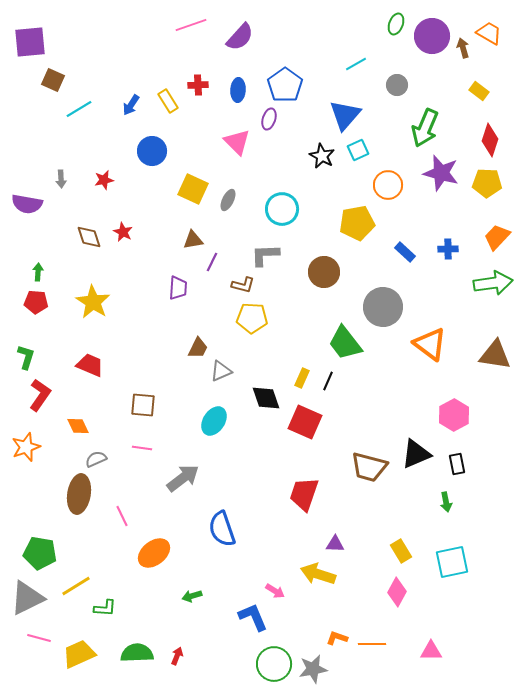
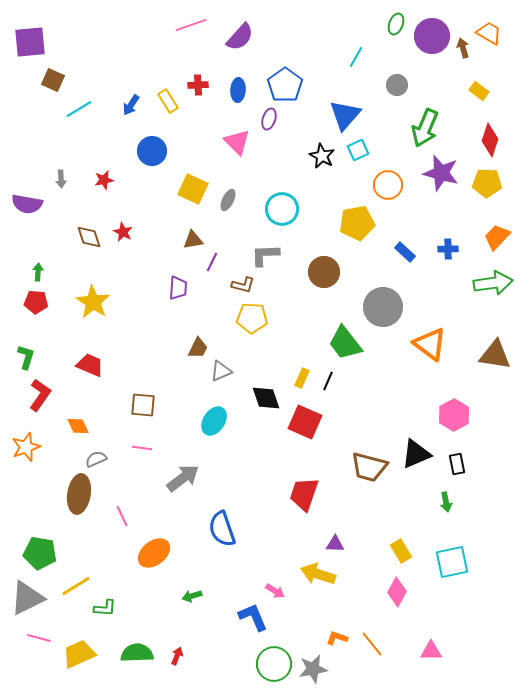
cyan line at (356, 64): moved 7 px up; rotated 30 degrees counterclockwise
orange line at (372, 644): rotated 52 degrees clockwise
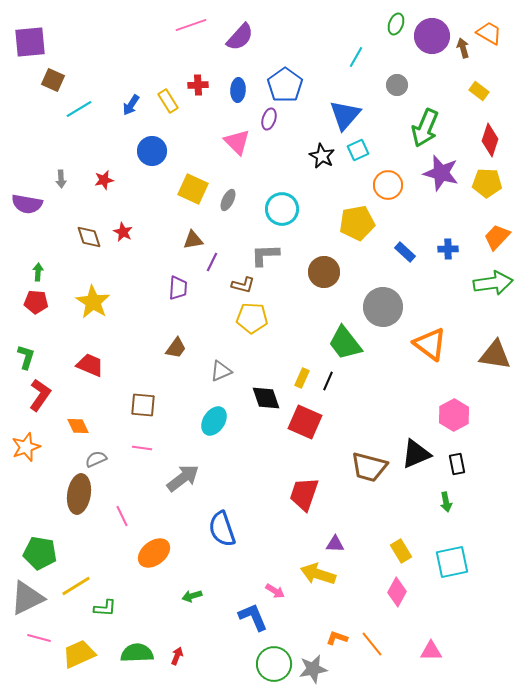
brown trapezoid at (198, 348): moved 22 px left; rotated 10 degrees clockwise
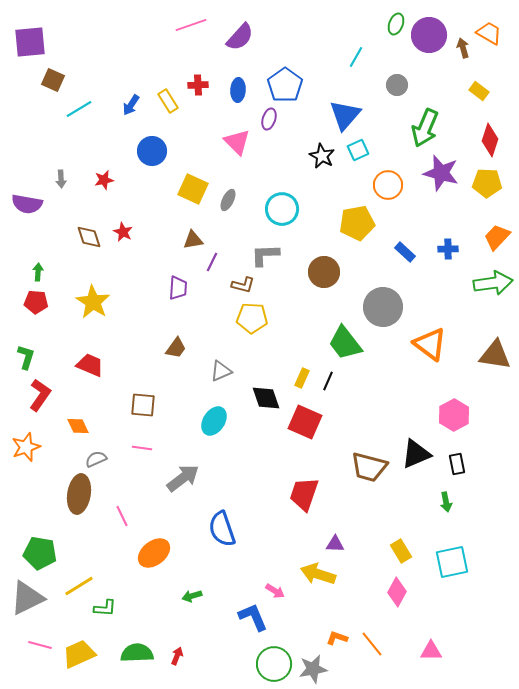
purple circle at (432, 36): moved 3 px left, 1 px up
yellow line at (76, 586): moved 3 px right
pink line at (39, 638): moved 1 px right, 7 px down
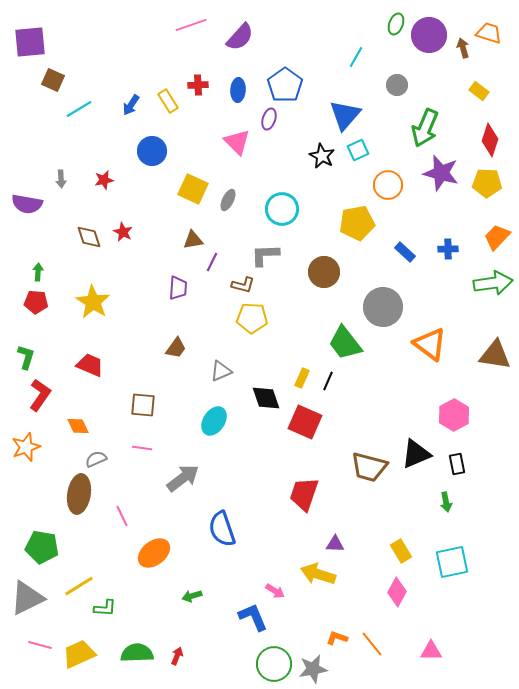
orange trapezoid at (489, 33): rotated 12 degrees counterclockwise
green pentagon at (40, 553): moved 2 px right, 6 px up
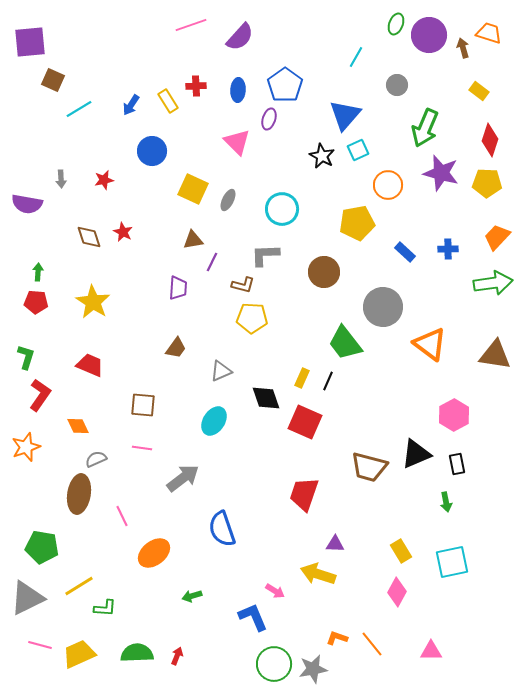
red cross at (198, 85): moved 2 px left, 1 px down
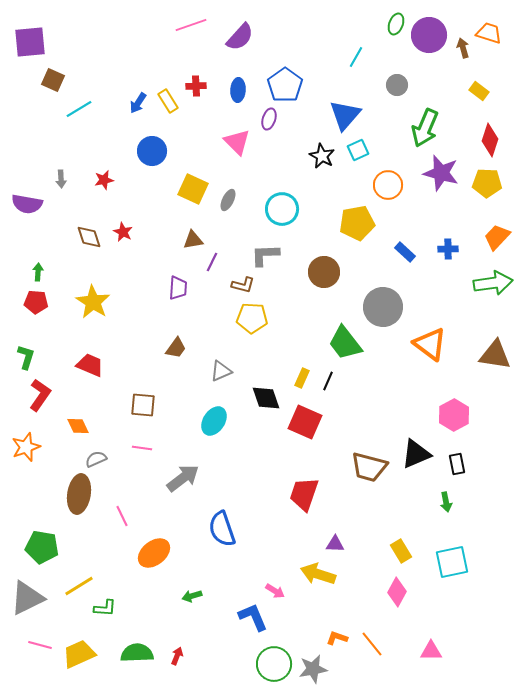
blue arrow at (131, 105): moved 7 px right, 2 px up
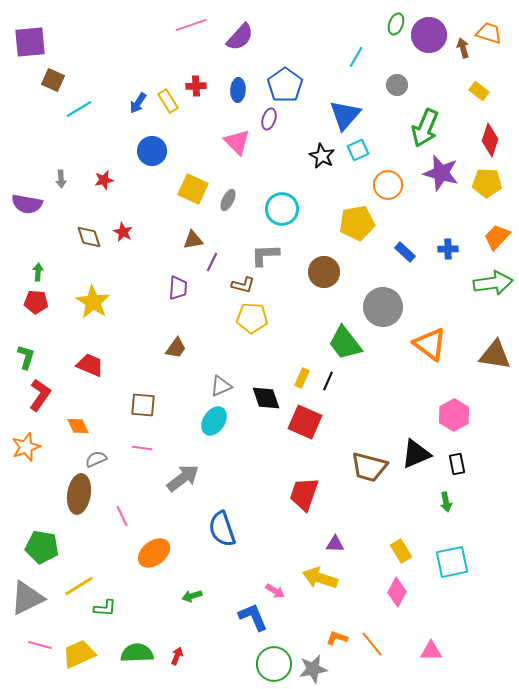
gray triangle at (221, 371): moved 15 px down
yellow arrow at (318, 574): moved 2 px right, 4 px down
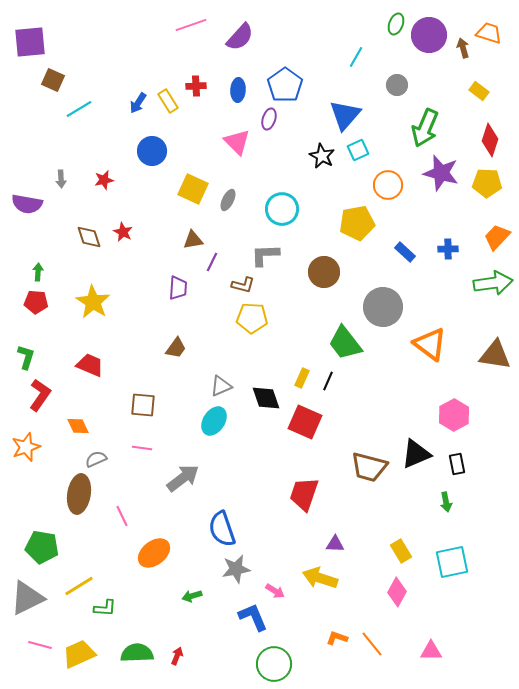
gray star at (313, 669): moved 77 px left, 100 px up
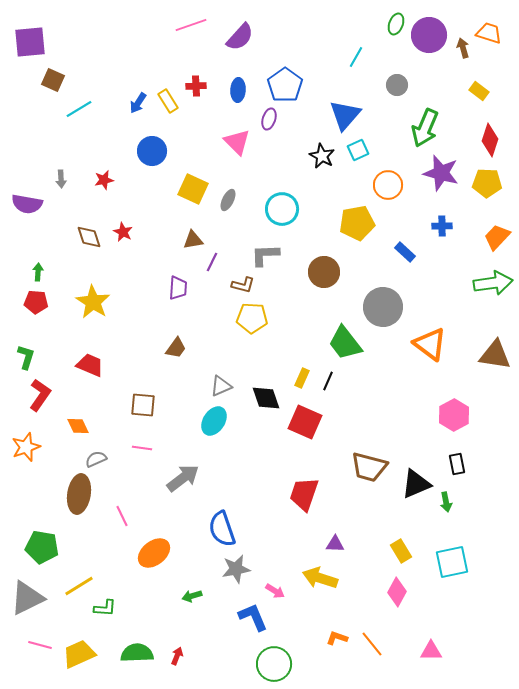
blue cross at (448, 249): moved 6 px left, 23 px up
black triangle at (416, 454): moved 30 px down
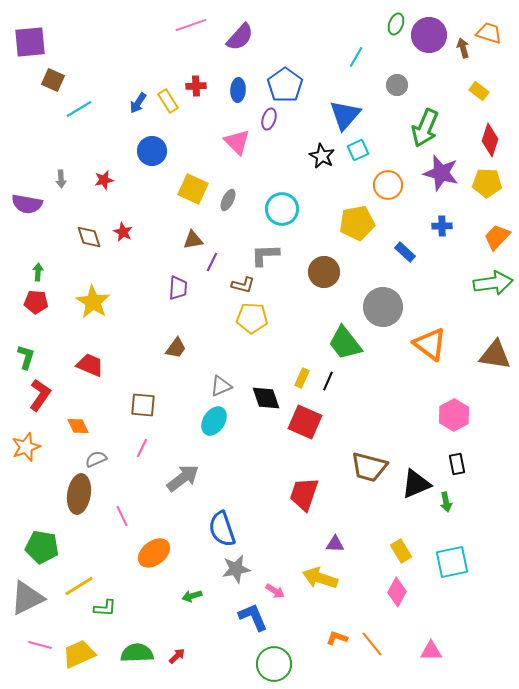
pink line at (142, 448): rotated 72 degrees counterclockwise
red arrow at (177, 656): rotated 24 degrees clockwise
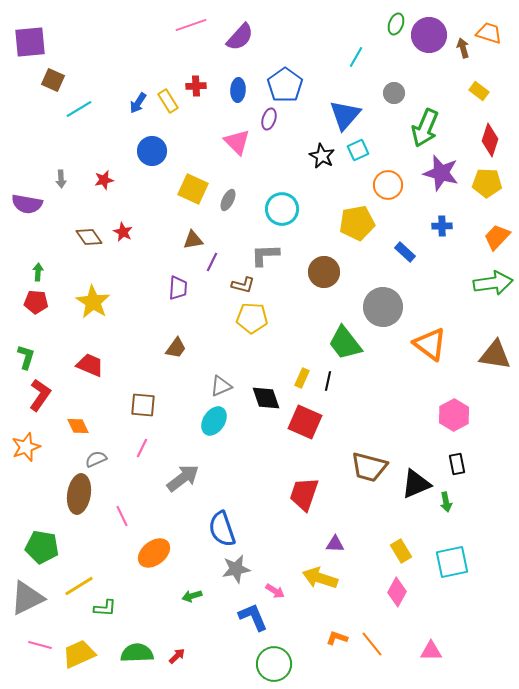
gray circle at (397, 85): moved 3 px left, 8 px down
brown diamond at (89, 237): rotated 16 degrees counterclockwise
black line at (328, 381): rotated 12 degrees counterclockwise
